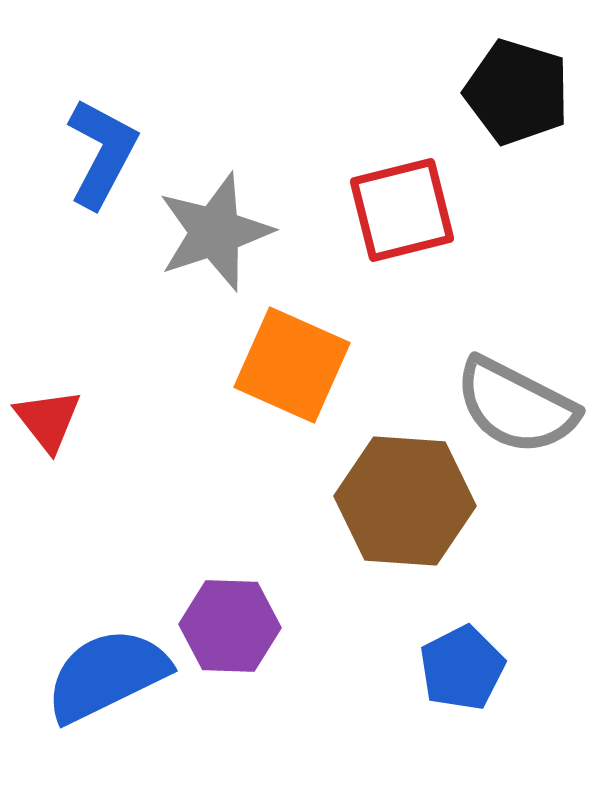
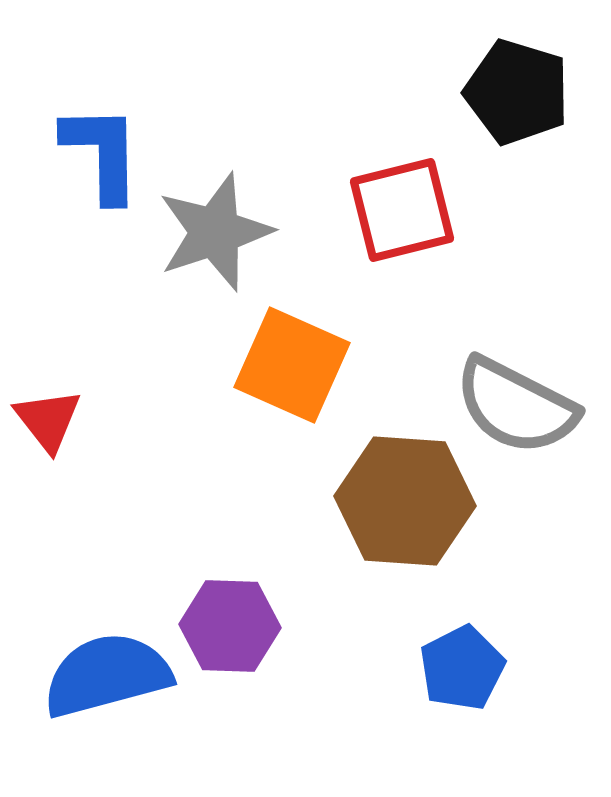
blue L-shape: rotated 29 degrees counterclockwise
blue semicircle: rotated 11 degrees clockwise
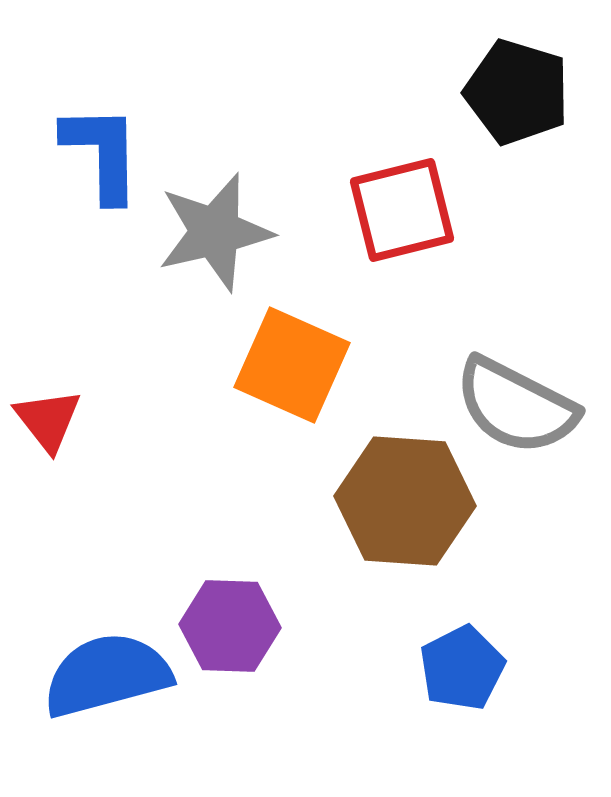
gray star: rotated 5 degrees clockwise
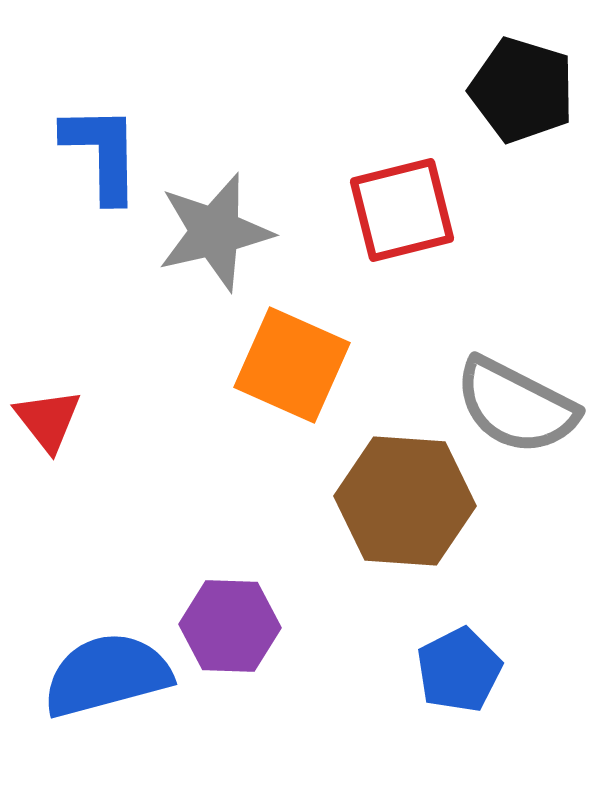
black pentagon: moved 5 px right, 2 px up
blue pentagon: moved 3 px left, 2 px down
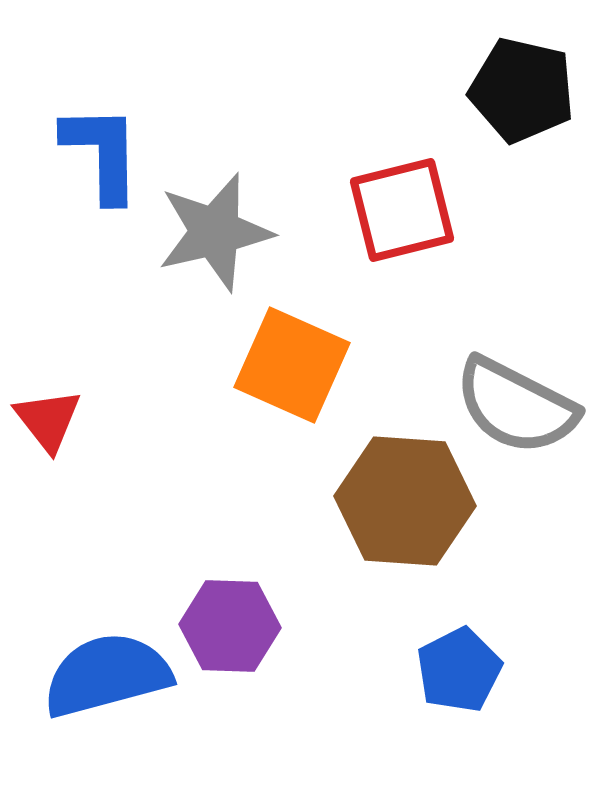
black pentagon: rotated 4 degrees counterclockwise
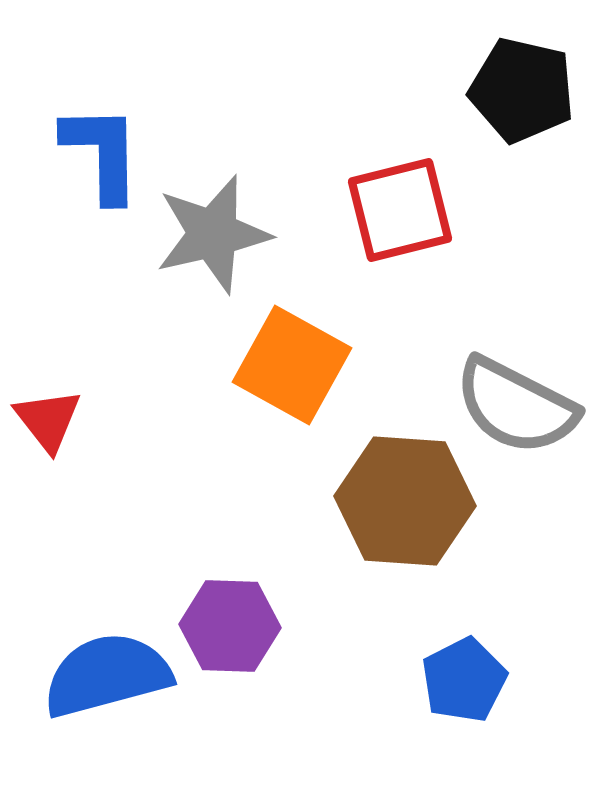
red square: moved 2 px left
gray star: moved 2 px left, 2 px down
orange square: rotated 5 degrees clockwise
blue pentagon: moved 5 px right, 10 px down
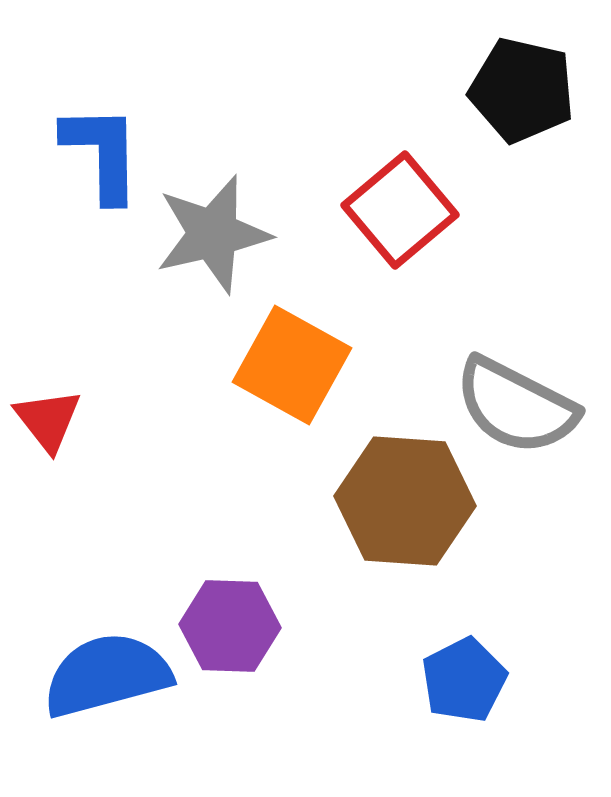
red square: rotated 26 degrees counterclockwise
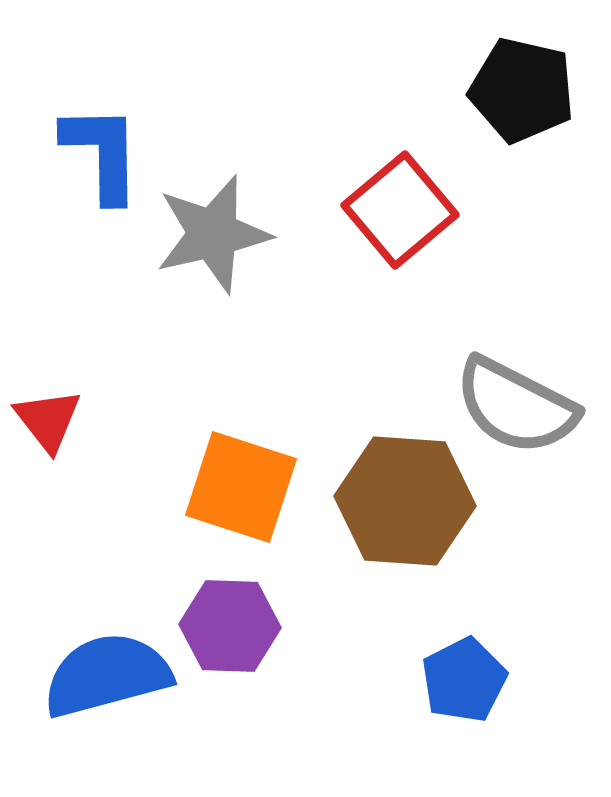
orange square: moved 51 px left, 122 px down; rotated 11 degrees counterclockwise
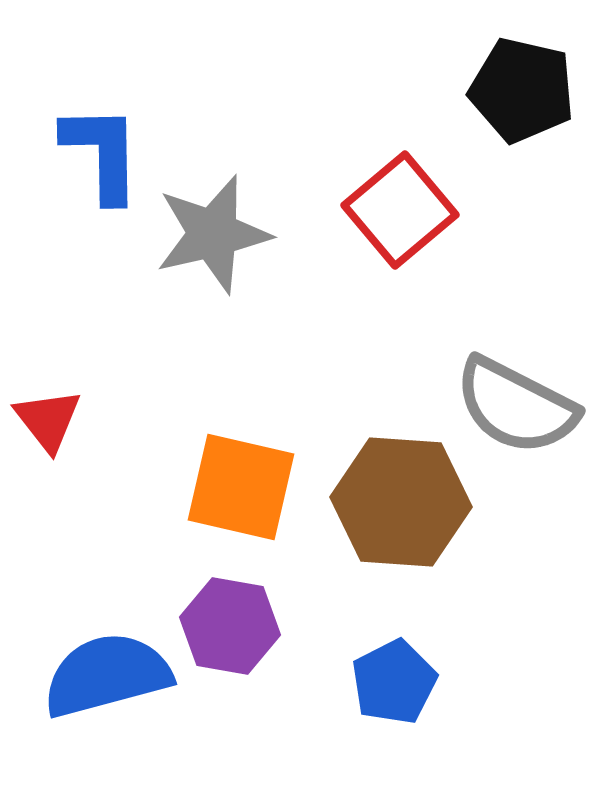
orange square: rotated 5 degrees counterclockwise
brown hexagon: moved 4 px left, 1 px down
purple hexagon: rotated 8 degrees clockwise
blue pentagon: moved 70 px left, 2 px down
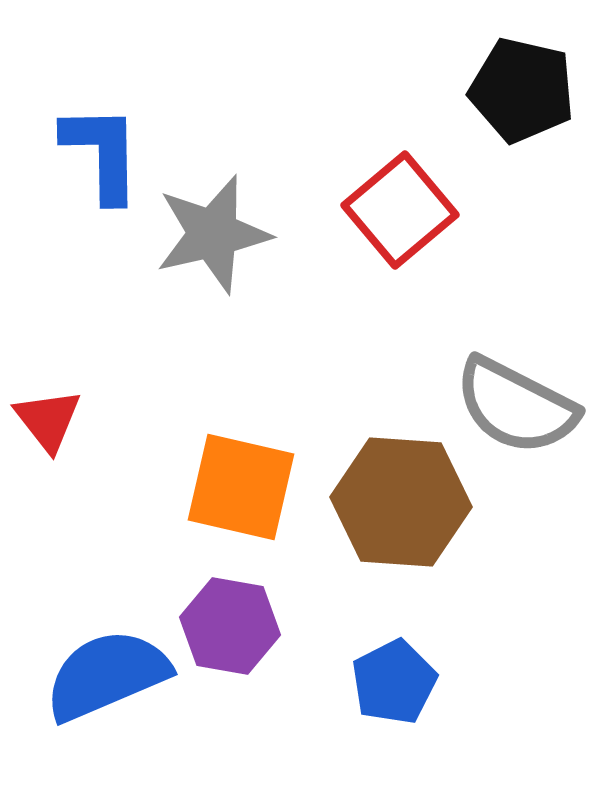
blue semicircle: rotated 8 degrees counterclockwise
